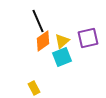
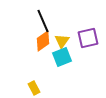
black line: moved 5 px right
yellow triangle: rotated 14 degrees counterclockwise
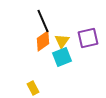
yellow rectangle: moved 1 px left
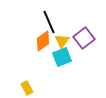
black line: moved 6 px right, 1 px down
purple square: moved 4 px left; rotated 25 degrees counterclockwise
yellow rectangle: moved 6 px left
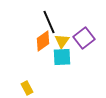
cyan square: rotated 18 degrees clockwise
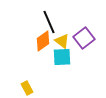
yellow triangle: rotated 28 degrees counterclockwise
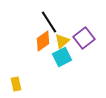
black line: rotated 10 degrees counterclockwise
yellow triangle: rotated 42 degrees clockwise
cyan square: rotated 24 degrees counterclockwise
yellow rectangle: moved 11 px left, 4 px up; rotated 16 degrees clockwise
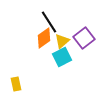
orange diamond: moved 1 px right, 3 px up
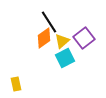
cyan square: moved 3 px right, 1 px down
